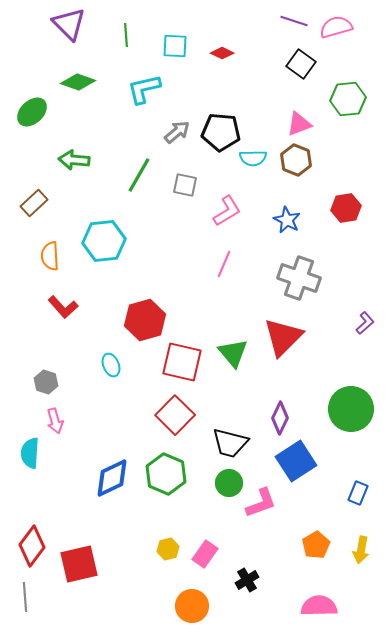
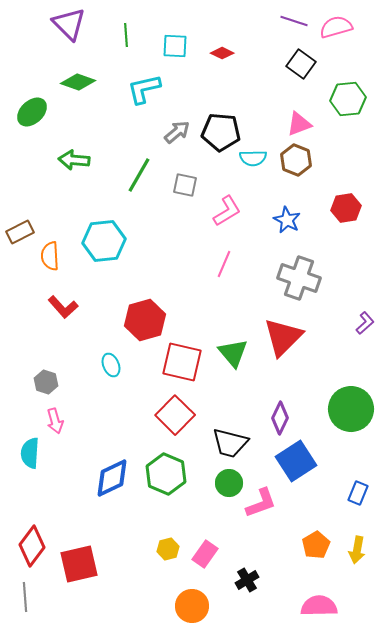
brown rectangle at (34, 203): moved 14 px left, 29 px down; rotated 16 degrees clockwise
yellow arrow at (361, 550): moved 4 px left
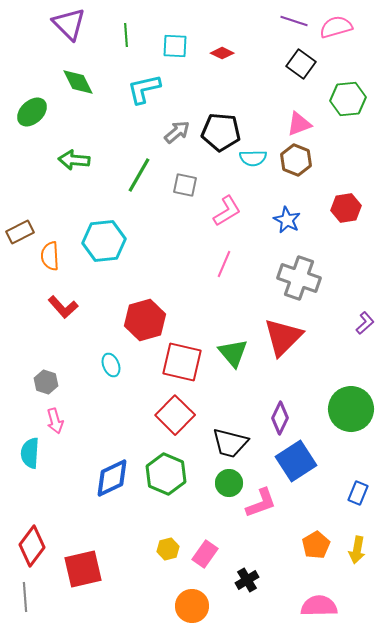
green diamond at (78, 82): rotated 44 degrees clockwise
red square at (79, 564): moved 4 px right, 5 px down
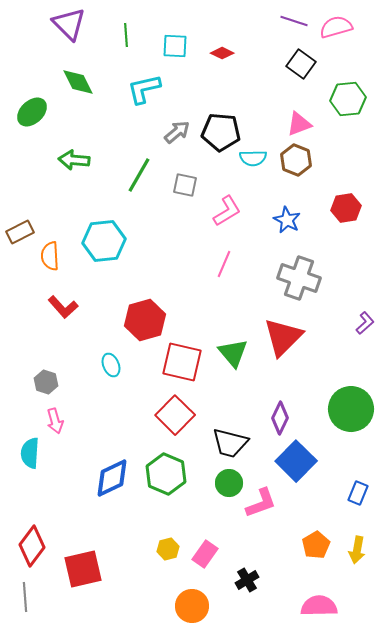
blue square at (296, 461): rotated 12 degrees counterclockwise
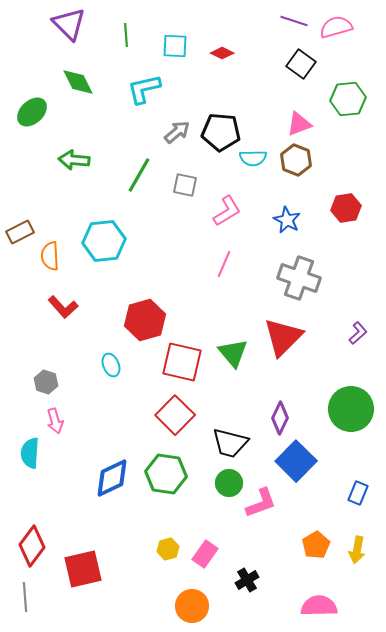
purple L-shape at (365, 323): moved 7 px left, 10 px down
green hexagon at (166, 474): rotated 15 degrees counterclockwise
